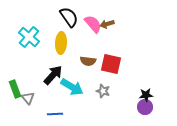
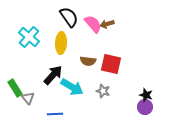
green rectangle: moved 1 px up; rotated 12 degrees counterclockwise
black star: rotated 24 degrees clockwise
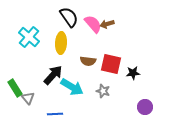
black star: moved 13 px left, 22 px up; rotated 24 degrees counterclockwise
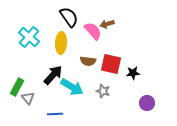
pink semicircle: moved 7 px down
green rectangle: moved 2 px right, 1 px up; rotated 60 degrees clockwise
purple circle: moved 2 px right, 4 px up
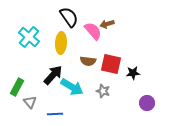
gray triangle: moved 2 px right, 4 px down
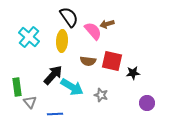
yellow ellipse: moved 1 px right, 2 px up
red square: moved 1 px right, 3 px up
green rectangle: rotated 36 degrees counterclockwise
gray star: moved 2 px left, 4 px down
